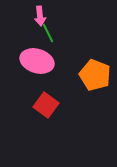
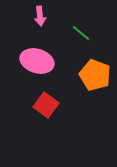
green line: moved 33 px right; rotated 24 degrees counterclockwise
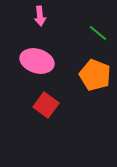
green line: moved 17 px right
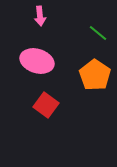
orange pentagon: rotated 12 degrees clockwise
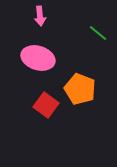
pink ellipse: moved 1 px right, 3 px up
orange pentagon: moved 15 px left, 14 px down; rotated 12 degrees counterclockwise
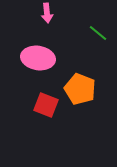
pink arrow: moved 7 px right, 3 px up
pink ellipse: rotated 8 degrees counterclockwise
red square: rotated 15 degrees counterclockwise
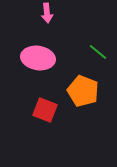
green line: moved 19 px down
orange pentagon: moved 3 px right, 2 px down
red square: moved 1 px left, 5 px down
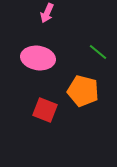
pink arrow: rotated 30 degrees clockwise
orange pentagon: rotated 8 degrees counterclockwise
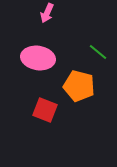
orange pentagon: moved 4 px left, 5 px up
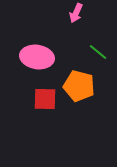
pink arrow: moved 29 px right
pink ellipse: moved 1 px left, 1 px up
red square: moved 11 px up; rotated 20 degrees counterclockwise
